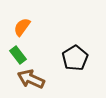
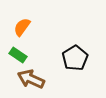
green rectangle: rotated 18 degrees counterclockwise
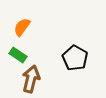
black pentagon: rotated 10 degrees counterclockwise
brown arrow: rotated 80 degrees clockwise
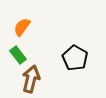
green rectangle: rotated 18 degrees clockwise
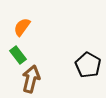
black pentagon: moved 13 px right, 7 px down
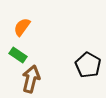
green rectangle: rotated 18 degrees counterclockwise
